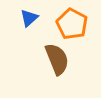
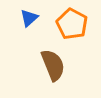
brown semicircle: moved 4 px left, 6 px down
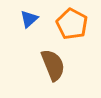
blue triangle: moved 1 px down
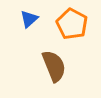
brown semicircle: moved 1 px right, 1 px down
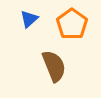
orange pentagon: rotated 8 degrees clockwise
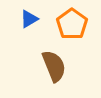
blue triangle: rotated 12 degrees clockwise
